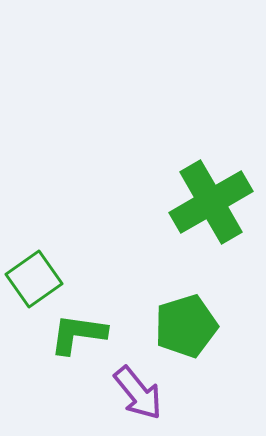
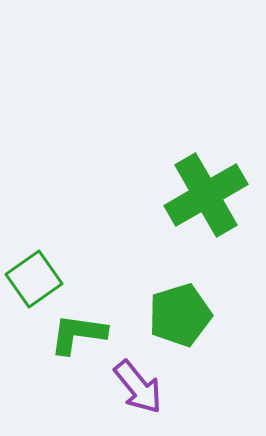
green cross: moved 5 px left, 7 px up
green pentagon: moved 6 px left, 11 px up
purple arrow: moved 6 px up
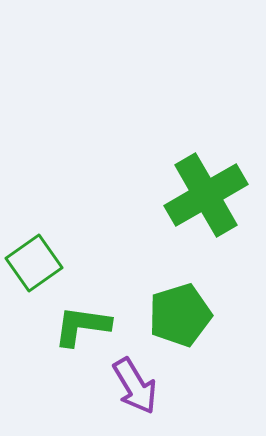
green square: moved 16 px up
green L-shape: moved 4 px right, 8 px up
purple arrow: moved 3 px left, 1 px up; rotated 8 degrees clockwise
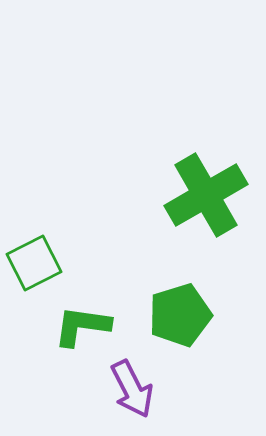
green square: rotated 8 degrees clockwise
purple arrow: moved 3 px left, 3 px down; rotated 4 degrees clockwise
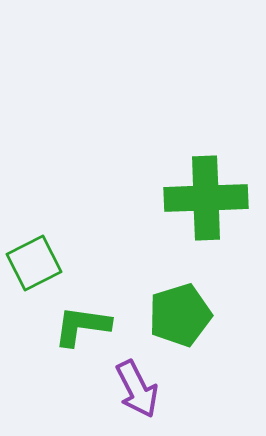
green cross: moved 3 px down; rotated 28 degrees clockwise
purple arrow: moved 5 px right
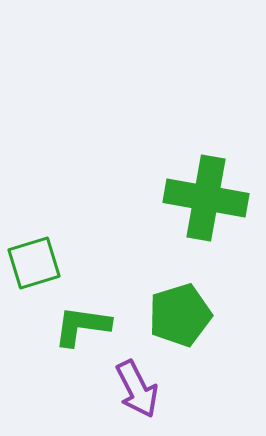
green cross: rotated 12 degrees clockwise
green square: rotated 10 degrees clockwise
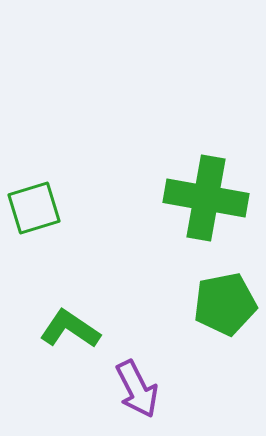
green square: moved 55 px up
green pentagon: moved 45 px right, 11 px up; rotated 6 degrees clockwise
green L-shape: moved 12 px left, 3 px down; rotated 26 degrees clockwise
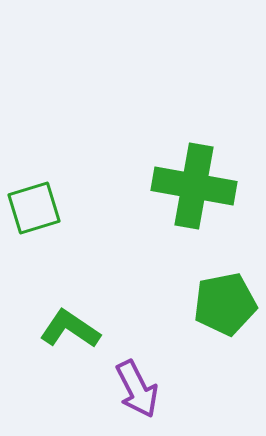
green cross: moved 12 px left, 12 px up
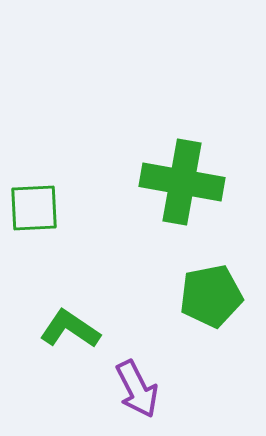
green cross: moved 12 px left, 4 px up
green square: rotated 14 degrees clockwise
green pentagon: moved 14 px left, 8 px up
